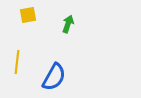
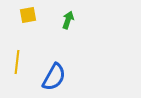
green arrow: moved 4 px up
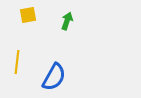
green arrow: moved 1 px left, 1 px down
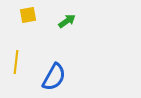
green arrow: rotated 36 degrees clockwise
yellow line: moved 1 px left
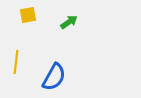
green arrow: moved 2 px right, 1 px down
